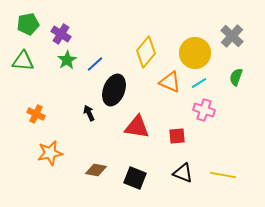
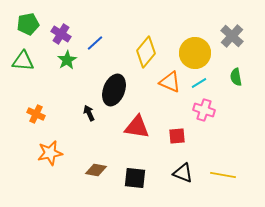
blue line: moved 21 px up
green semicircle: rotated 30 degrees counterclockwise
black square: rotated 15 degrees counterclockwise
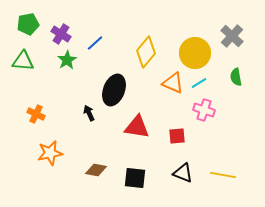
orange triangle: moved 3 px right, 1 px down
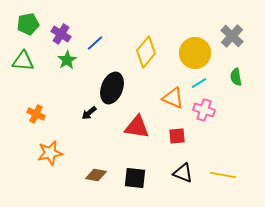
orange triangle: moved 15 px down
black ellipse: moved 2 px left, 2 px up
black arrow: rotated 105 degrees counterclockwise
brown diamond: moved 5 px down
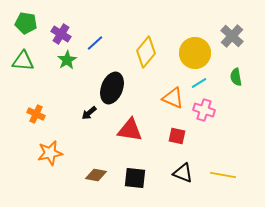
green pentagon: moved 2 px left, 1 px up; rotated 20 degrees clockwise
red triangle: moved 7 px left, 3 px down
red square: rotated 18 degrees clockwise
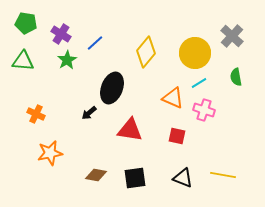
black triangle: moved 5 px down
black square: rotated 15 degrees counterclockwise
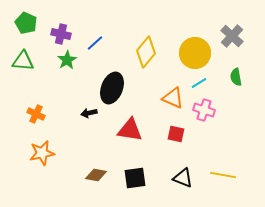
green pentagon: rotated 15 degrees clockwise
purple cross: rotated 18 degrees counterclockwise
black arrow: rotated 28 degrees clockwise
red square: moved 1 px left, 2 px up
orange star: moved 8 px left
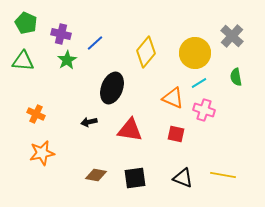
black arrow: moved 9 px down
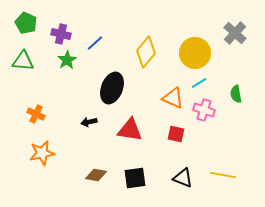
gray cross: moved 3 px right, 3 px up
green semicircle: moved 17 px down
